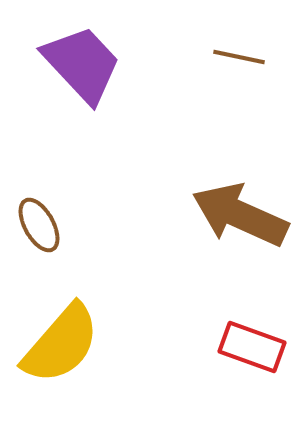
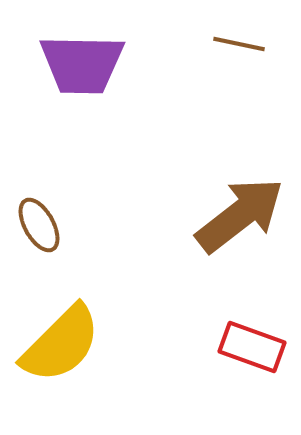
brown line: moved 13 px up
purple trapezoid: rotated 134 degrees clockwise
brown arrow: rotated 118 degrees clockwise
yellow semicircle: rotated 4 degrees clockwise
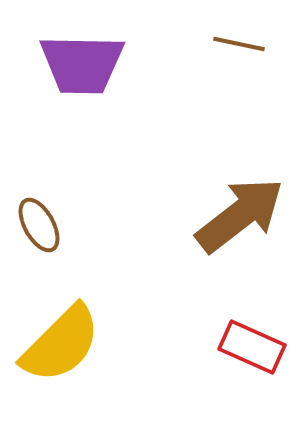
red rectangle: rotated 4 degrees clockwise
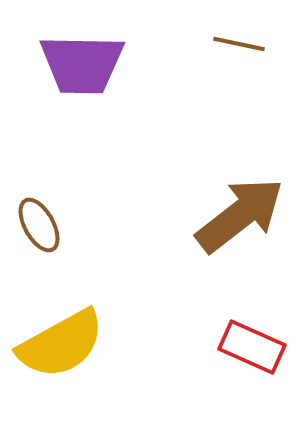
yellow semicircle: rotated 16 degrees clockwise
